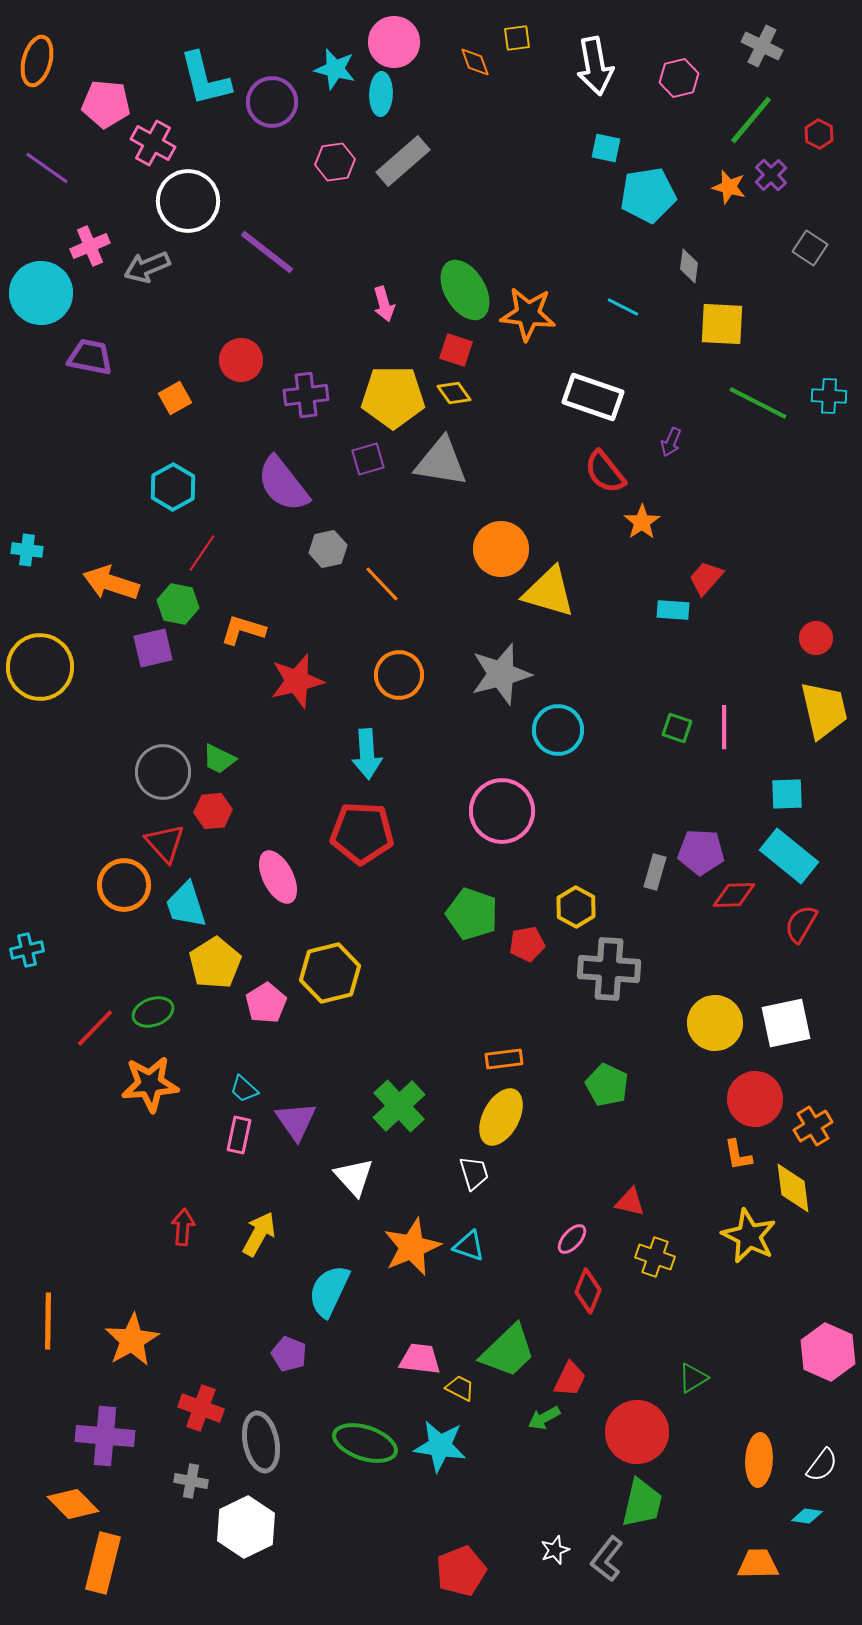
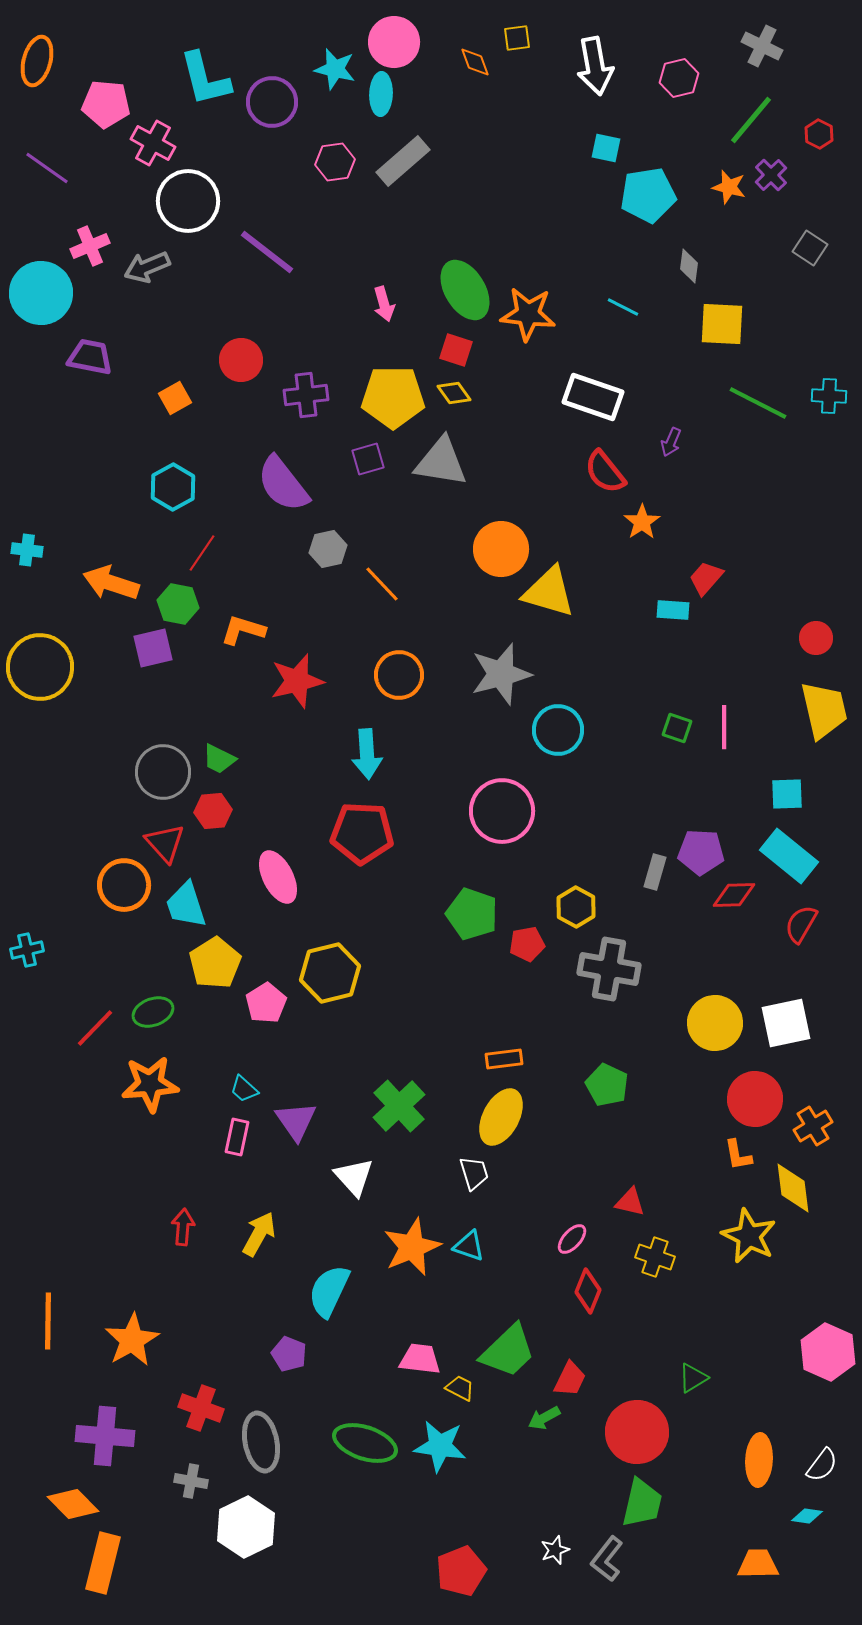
gray cross at (609, 969): rotated 6 degrees clockwise
pink rectangle at (239, 1135): moved 2 px left, 2 px down
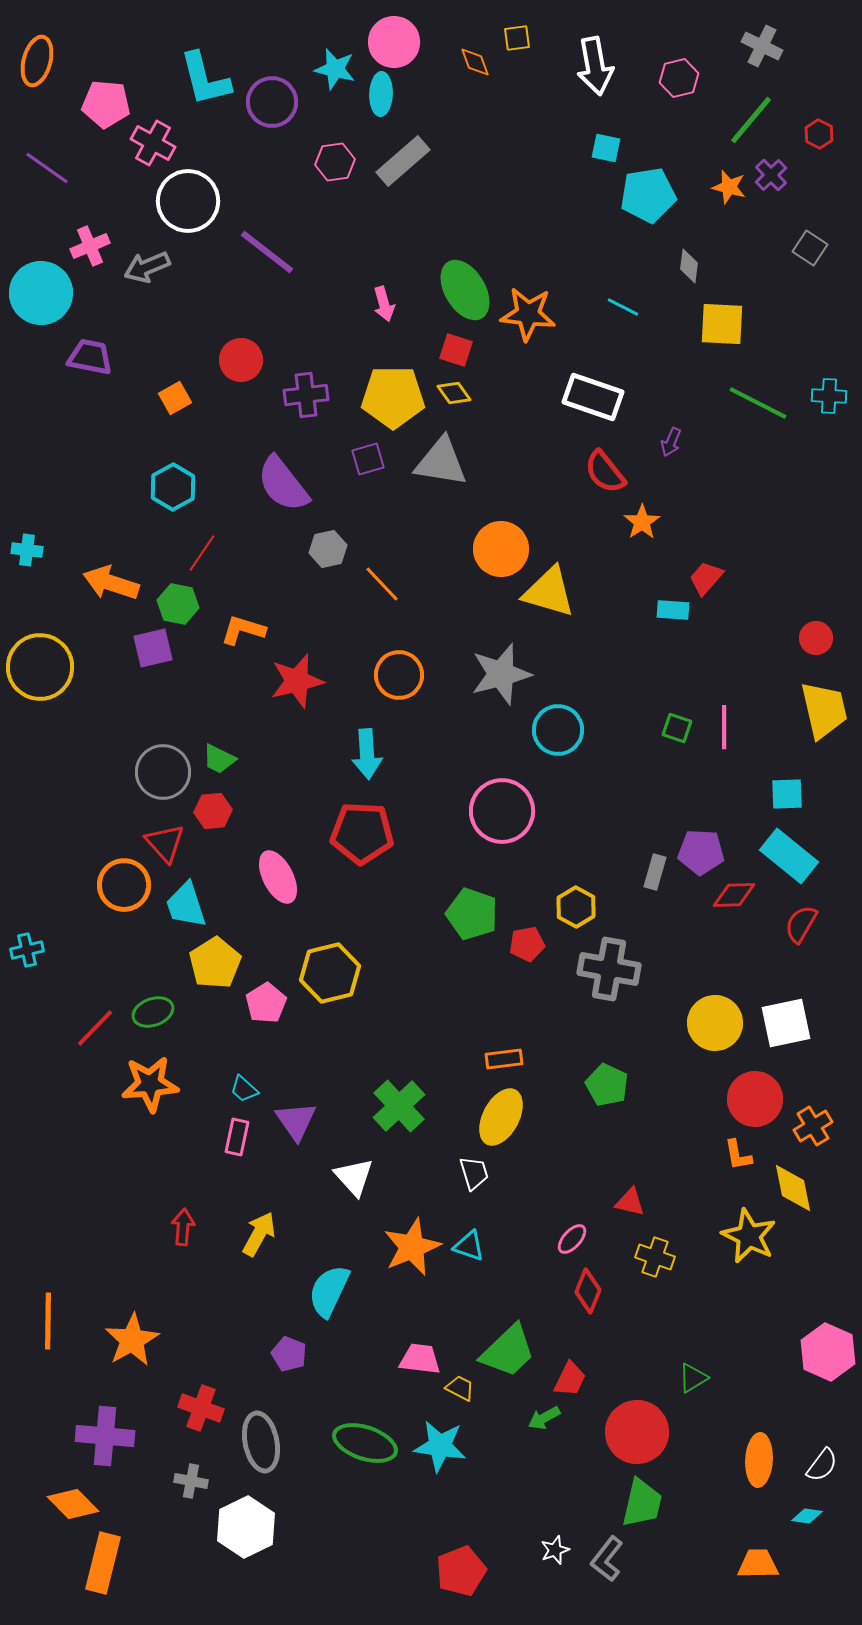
yellow diamond at (793, 1188): rotated 4 degrees counterclockwise
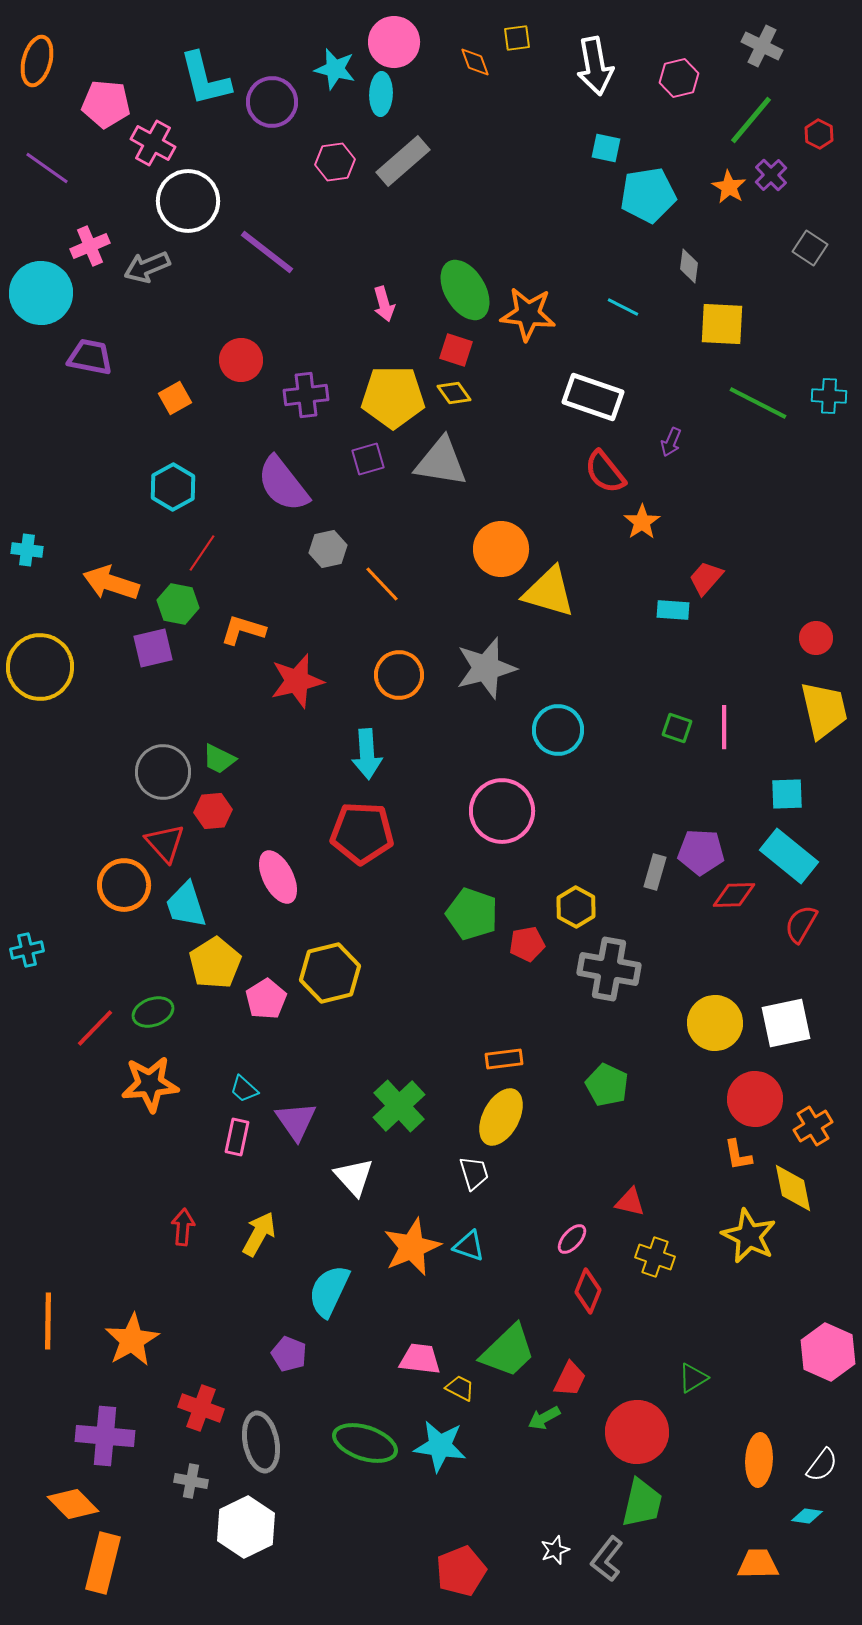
orange star at (729, 187): rotated 16 degrees clockwise
gray star at (501, 674): moved 15 px left, 6 px up
pink pentagon at (266, 1003): moved 4 px up
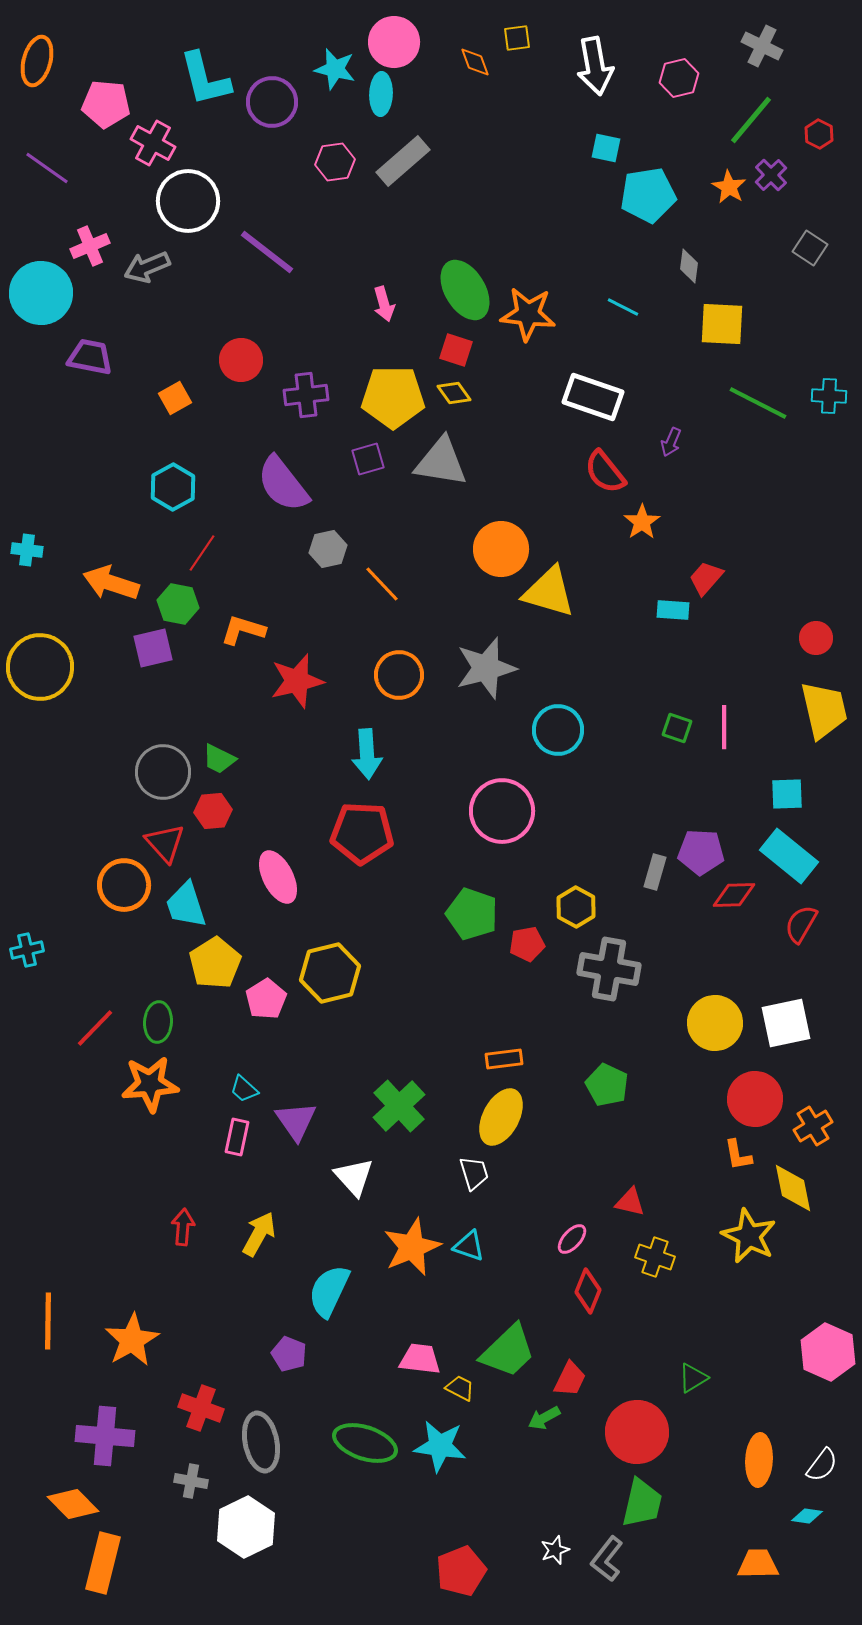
green ellipse at (153, 1012): moved 5 px right, 10 px down; rotated 66 degrees counterclockwise
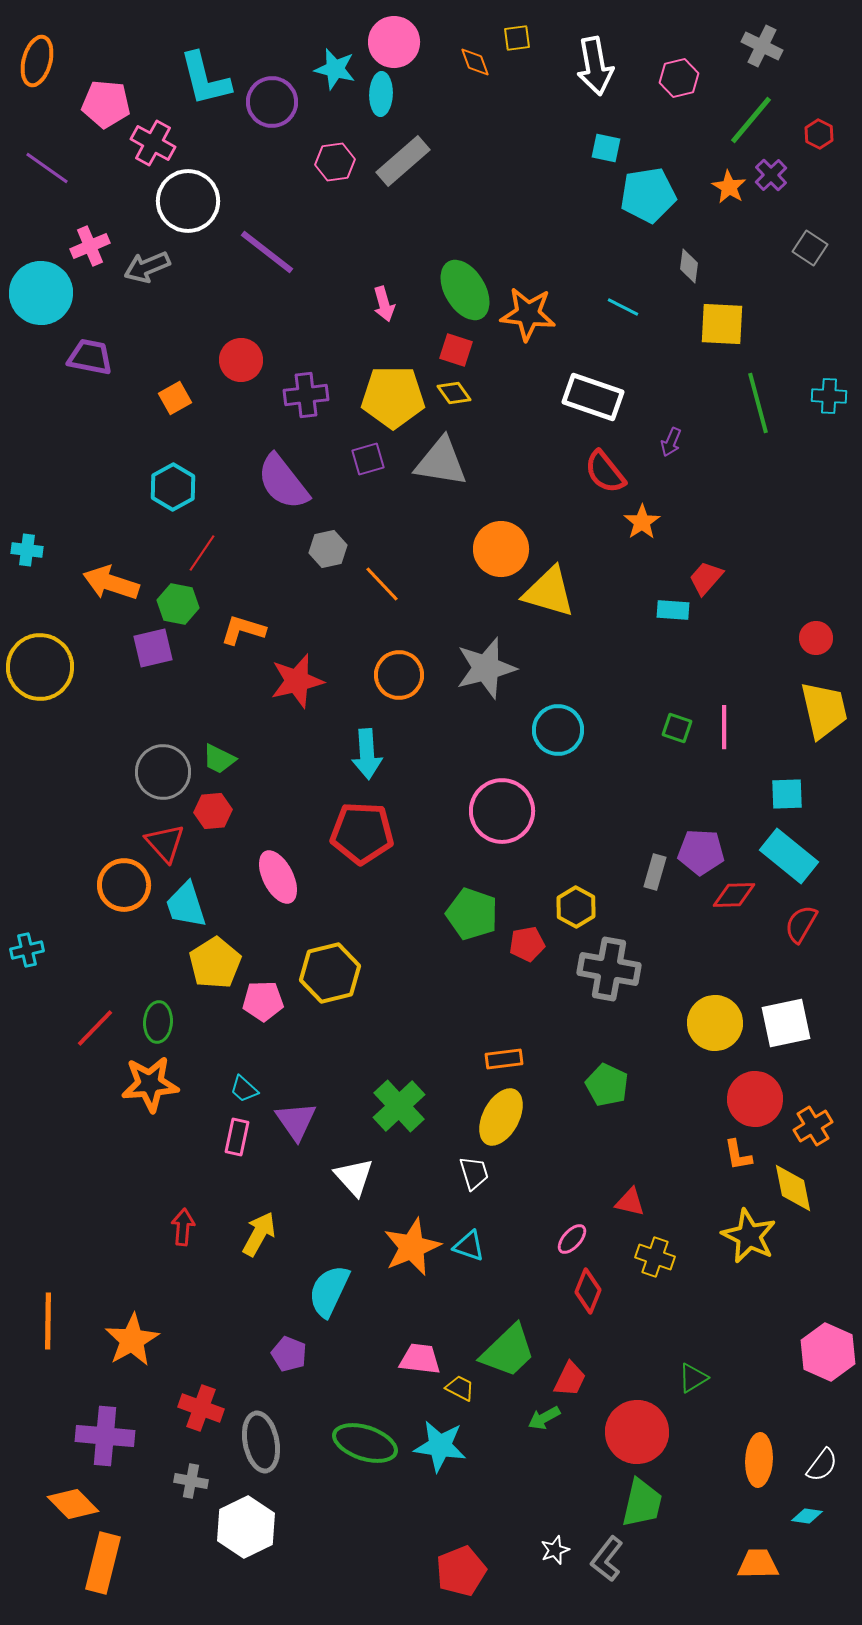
green line at (758, 403): rotated 48 degrees clockwise
purple semicircle at (283, 484): moved 2 px up
pink pentagon at (266, 999): moved 3 px left, 2 px down; rotated 30 degrees clockwise
